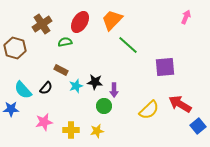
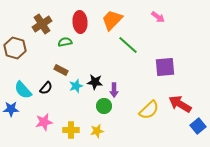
pink arrow: moved 28 px left; rotated 104 degrees clockwise
red ellipse: rotated 35 degrees counterclockwise
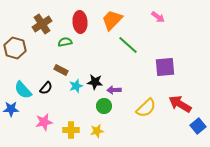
purple arrow: rotated 88 degrees clockwise
yellow semicircle: moved 3 px left, 2 px up
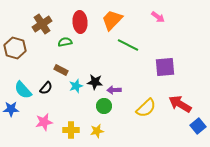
green line: rotated 15 degrees counterclockwise
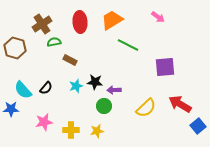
orange trapezoid: rotated 15 degrees clockwise
green semicircle: moved 11 px left
brown rectangle: moved 9 px right, 10 px up
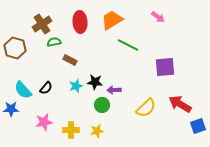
green circle: moved 2 px left, 1 px up
blue square: rotated 21 degrees clockwise
